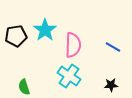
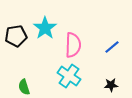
cyan star: moved 2 px up
blue line: moved 1 px left; rotated 70 degrees counterclockwise
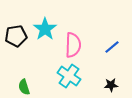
cyan star: moved 1 px down
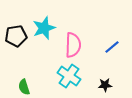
cyan star: moved 1 px left, 1 px up; rotated 15 degrees clockwise
black star: moved 6 px left
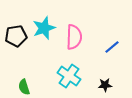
pink semicircle: moved 1 px right, 8 px up
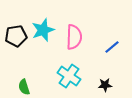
cyan star: moved 1 px left, 2 px down
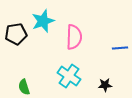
cyan star: moved 9 px up
black pentagon: moved 2 px up
blue line: moved 8 px right, 1 px down; rotated 35 degrees clockwise
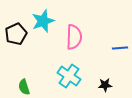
black pentagon: rotated 15 degrees counterclockwise
